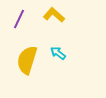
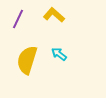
purple line: moved 1 px left
cyan arrow: moved 1 px right, 1 px down
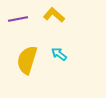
purple line: rotated 54 degrees clockwise
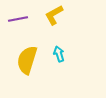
yellow L-shape: rotated 70 degrees counterclockwise
cyan arrow: rotated 35 degrees clockwise
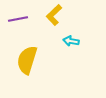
yellow L-shape: rotated 15 degrees counterclockwise
cyan arrow: moved 12 px right, 13 px up; rotated 63 degrees counterclockwise
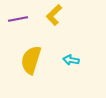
cyan arrow: moved 19 px down
yellow semicircle: moved 4 px right
